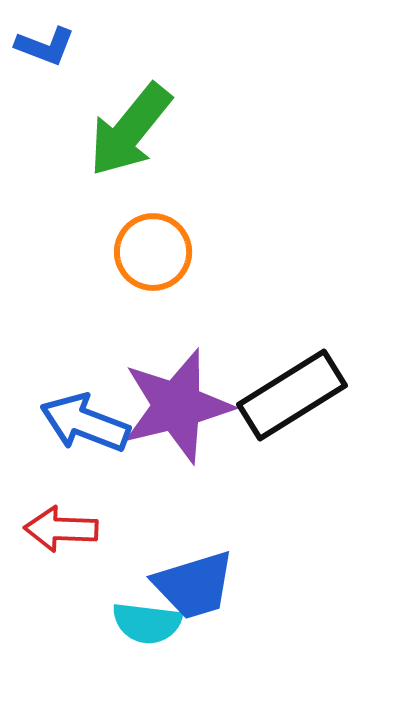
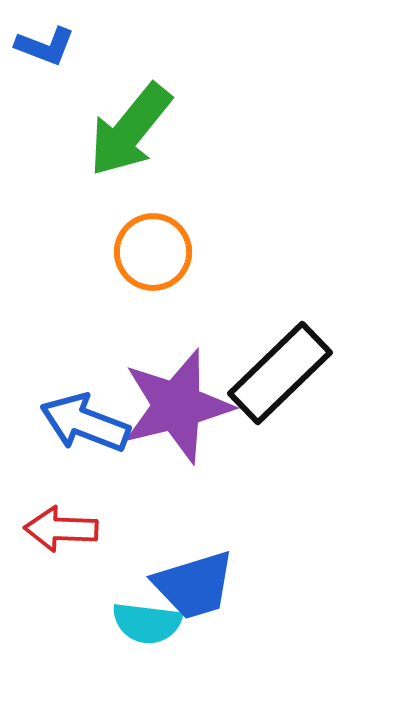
black rectangle: moved 12 px left, 22 px up; rotated 12 degrees counterclockwise
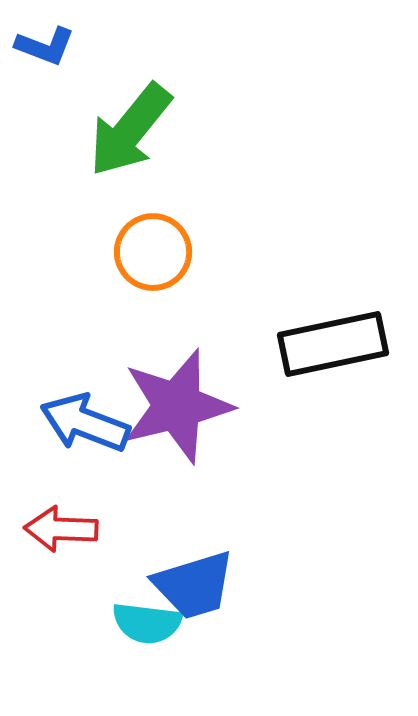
black rectangle: moved 53 px right, 29 px up; rotated 32 degrees clockwise
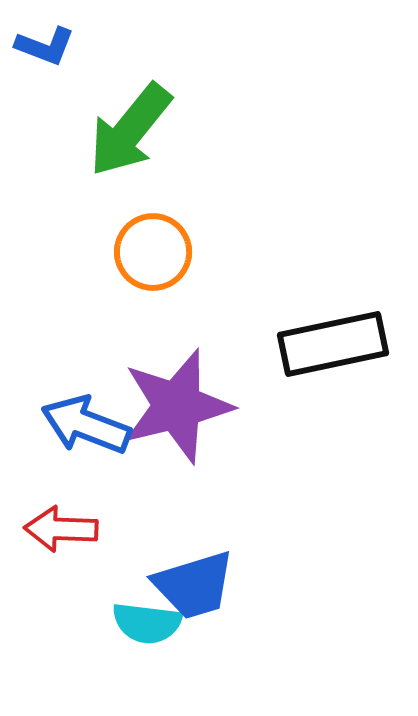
blue arrow: moved 1 px right, 2 px down
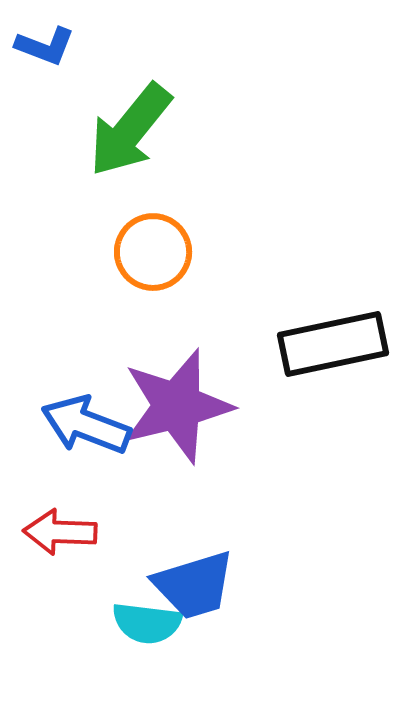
red arrow: moved 1 px left, 3 px down
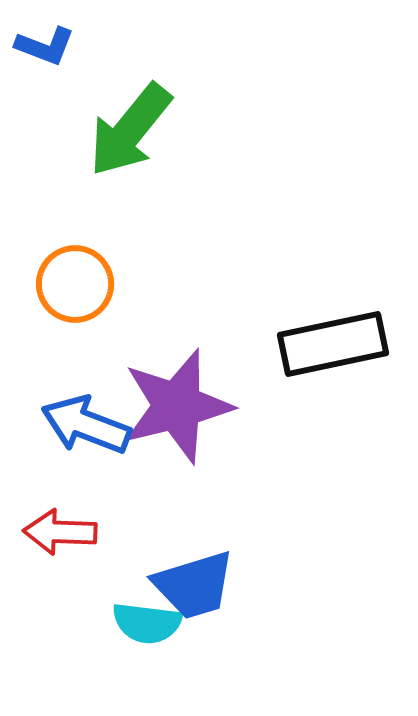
orange circle: moved 78 px left, 32 px down
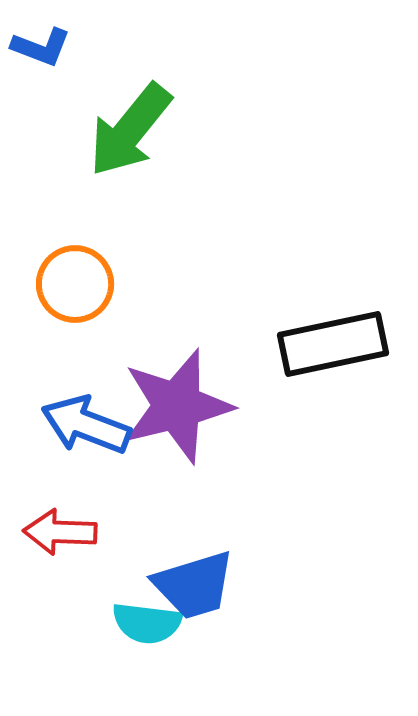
blue L-shape: moved 4 px left, 1 px down
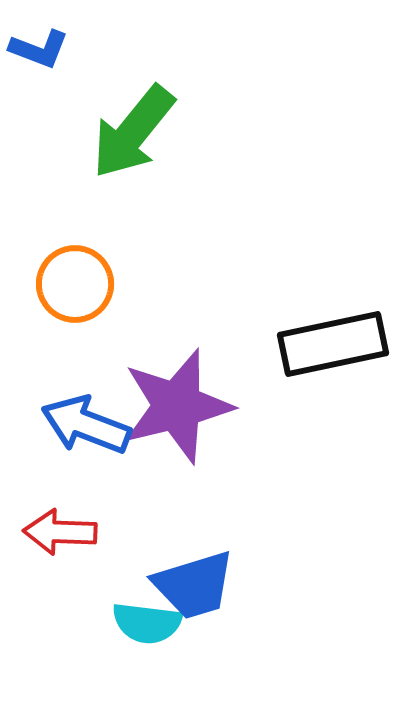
blue L-shape: moved 2 px left, 2 px down
green arrow: moved 3 px right, 2 px down
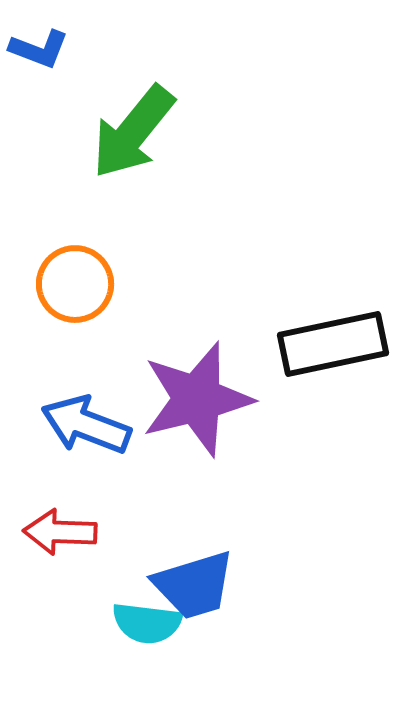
purple star: moved 20 px right, 7 px up
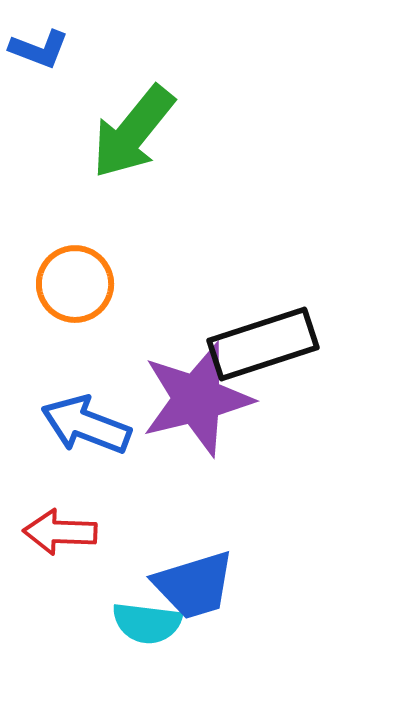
black rectangle: moved 70 px left; rotated 6 degrees counterclockwise
